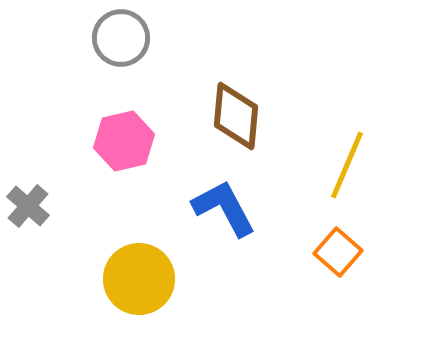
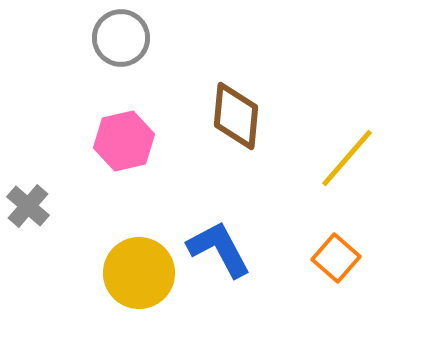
yellow line: moved 7 px up; rotated 18 degrees clockwise
blue L-shape: moved 5 px left, 41 px down
orange square: moved 2 px left, 6 px down
yellow circle: moved 6 px up
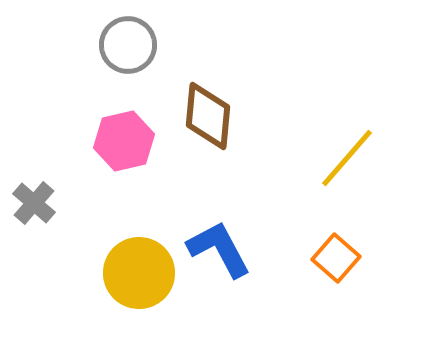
gray circle: moved 7 px right, 7 px down
brown diamond: moved 28 px left
gray cross: moved 6 px right, 3 px up
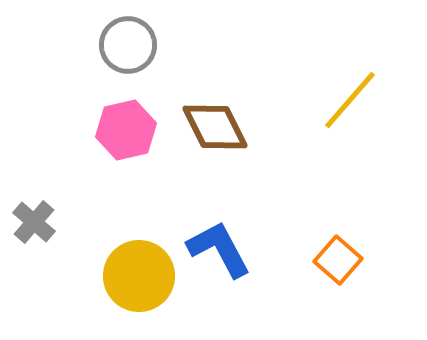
brown diamond: moved 7 px right, 11 px down; rotated 32 degrees counterclockwise
pink hexagon: moved 2 px right, 11 px up
yellow line: moved 3 px right, 58 px up
gray cross: moved 19 px down
orange square: moved 2 px right, 2 px down
yellow circle: moved 3 px down
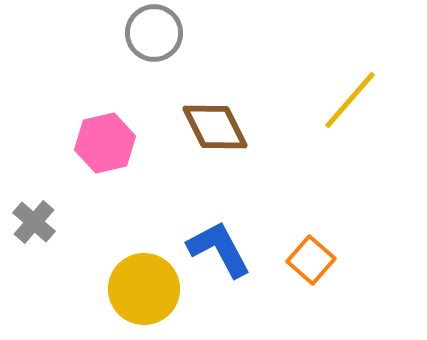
gray circle: moved 26 px right, 12 px up
pink hexagon: moved 21 px left, 13 px down
orange square: moved 27 px left
yellow circle: moved 5 px right, 13 px down
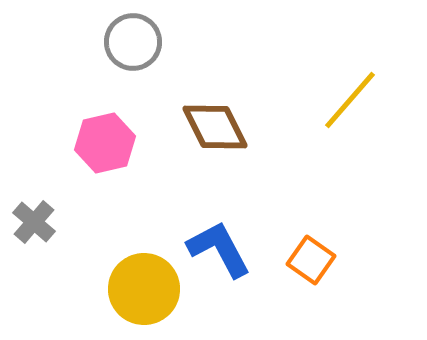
gray circle: moved 21 px left, 9 px down
orange square: rotated 6 degrees counterclockwise
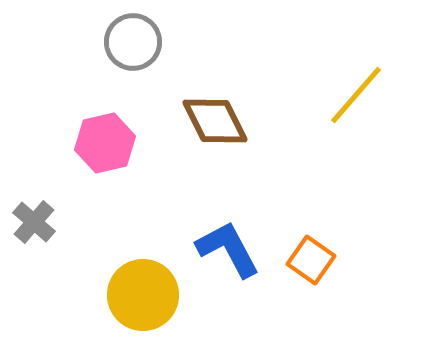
yellow line: moved 6 px right, 5 px up
brown diamond: moved 6 px up
blue L-shape: moved 9 px right
yellow circle: moved 1 px left, 6 px down
